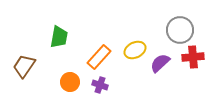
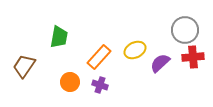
gray circle: moved 5 px right
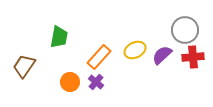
purple semicircle: moved 2 px right, 8 px up
purple cross: moved 4 px left, 3 px up; rotated 21 degrees clockwise
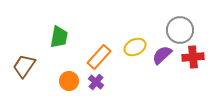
gray circle: moved 5 px left
yellow ellipse: moved 3 px up
orange circle: moved 1 px left, 1 px up
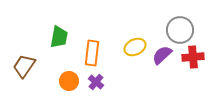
orange rectangle: moved 7 px left, 4 px up; rotated 35 degrees counterclockwise
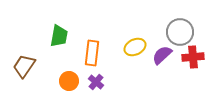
gray circle: moved 2 px down
green trapezoid: moved 1 px up
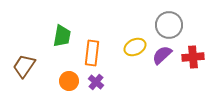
gray circle: moved 11 px left, 7 px up
green trapezoid: moved 3 px right
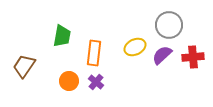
orange rectangle: moved 2 px right
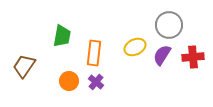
purple semicircle: rotated 15 degrees counterclockwise
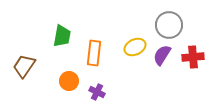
purple cross: moved 1 px right, 10 px down; rotated 14 degrees counterclockwise
